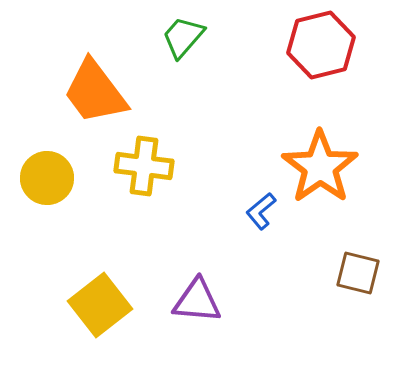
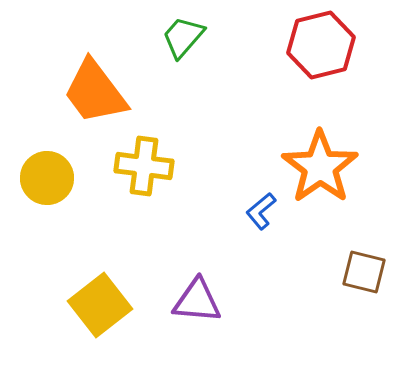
brown square: moved 6 px right, 1 px up
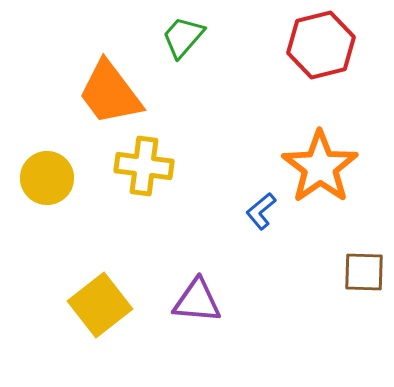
orange trapezoid: moved 15 px right, 1 px down
brown square: rotated 12 degrees counterclockwise
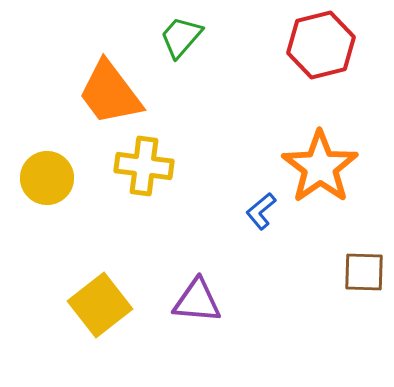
green trapezoid: moved 2 px left
